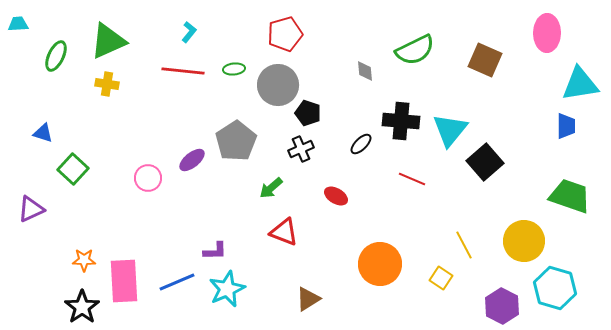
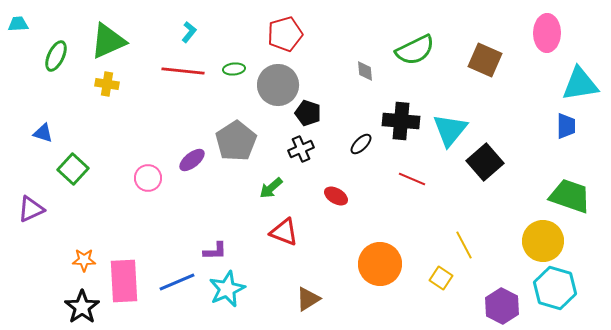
yellow circle at (524, 241): moved 19 px right
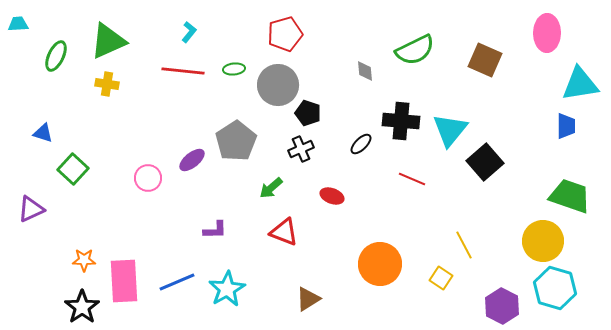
red ellipse at (336, 196): moved 4 px left; rotated 10 degrees counterclockwise
purple L-shape at (215, 251): moved 21 px up
cyan star at (227, 289): rotated 6 degrees counterclockwise
